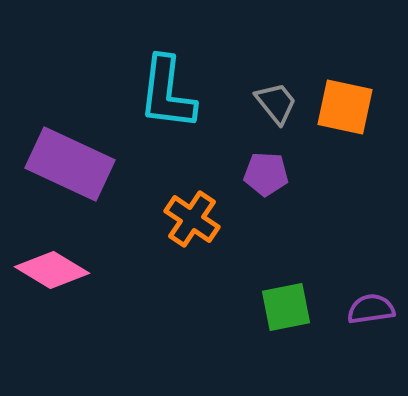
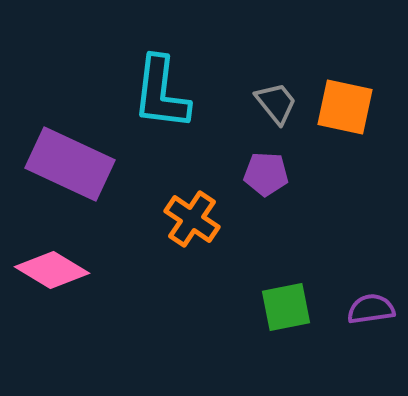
cyan L-shape: moved 6 px left
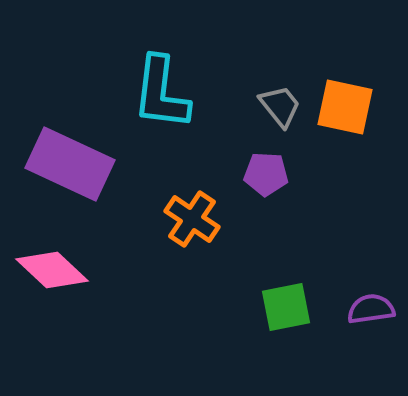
gray trapezoid: moved 4 px right, 3 px down
pink diamond: rotated 12 degrees clockwise
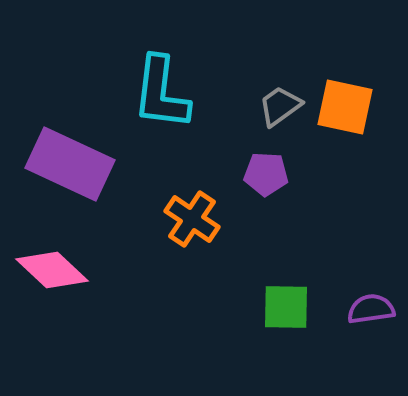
gray trapezoid: rotated 87 degrees counterclockwise
green square: rotated 12 degrees clockwise
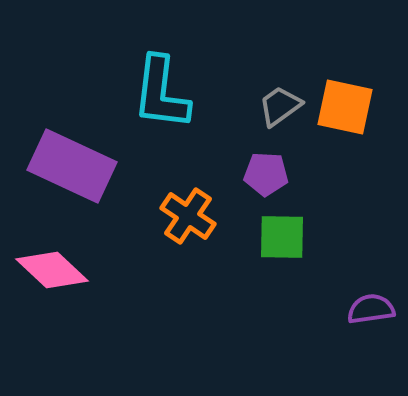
purple rectangle: moved 2 px right, 2 px down
orange cross: moved 4 px left, 3 px up
green square: moved 4 px left, 70 px up
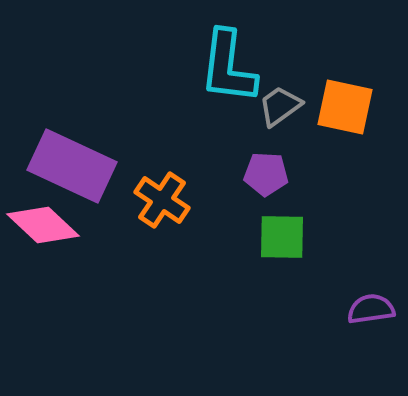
cyan L-shape: moved 67 px right, 26 px up
orange cross: moved 26 px left, 16 px up
pink diamond: moved 9 px left, 45 px up
